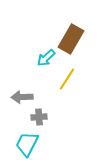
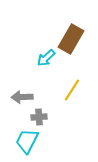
yellow line: moved 5 px right, 11 px down
cyan trapezoid: moved 3 px up
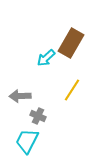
brown rectangle: moved 4 px down
gray arrow: moved 2 px left, 1 px up
gray cross: moved 1 px left, 1 px up; rotated 28 degrees clockwise
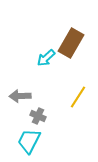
yellow line: moved 6 px right, 7 px down
cyan trapezoid: moved 2 px right
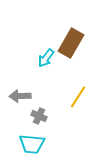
cyan arrow: rotated 12 degrees counterclockwise
gray cross: moved 1 px right
cyan trapezoid: moved 3 px right, 3 px down; rotated 112 degrees counterclockwise
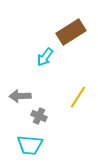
brown rectangle: moved 11 px up; rotated 28 degrees clockwise
cyan arrow: moved 1 px left, 1 px up
cyan trapezoid: moved 2 px left, 1 px down
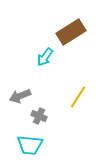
gray arrow: rotated 20 degrees counterclockwise
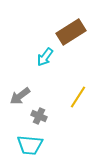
gray arrow: rotated 15 degrees counterclockwise
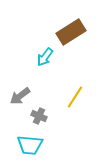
yellow line: moved 3 px left
